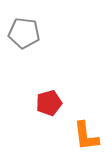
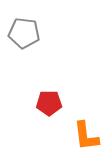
red pentagon: rotated 15 degrees clockwise
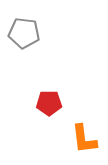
orange L-shape: moved 2 px left, 3 px down
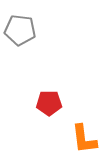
gray pentagon: moved 4 px left, 3 px up
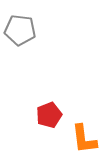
red pentagon: moved 12 px down; rotated 20 degrees counterclockwise
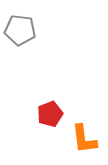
red pentagon: moved 1 px right, 1 px up
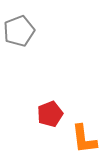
gray pentagon: moved 1 px left, 1 px down; rotated 28 degrees counterclockwise
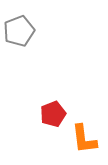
red pentagon: moved 3 px right
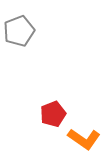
orange L-shape: rotated 48 degrees counterclockwise
